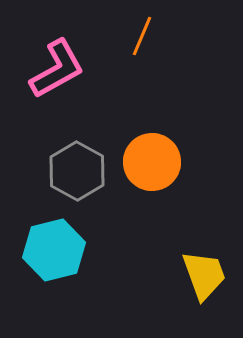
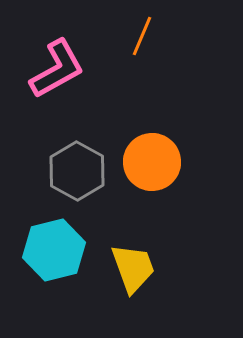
yellow trapezoid: moved 71 px left, 7 px up
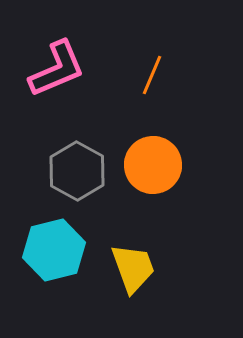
orange line: moved 10 px right, 39 px down
pink L-shape: rotated 6 degrees clockwise
orange circle: moved 1 px right, 3 px down
